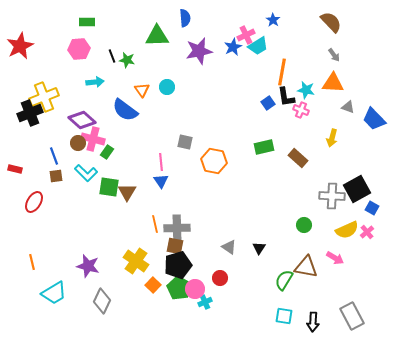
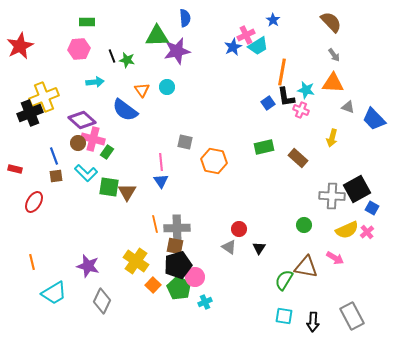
purple star at (199, 51): moved 22 px left
red circle at (220, 278): moved 19 px right, 49 px up
pink circle at (195, 289): moved 12 px up
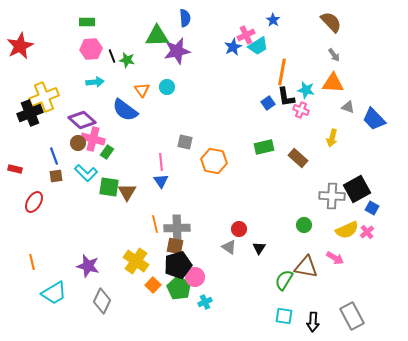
pink hexagon at (79, 49): moved 12 px right
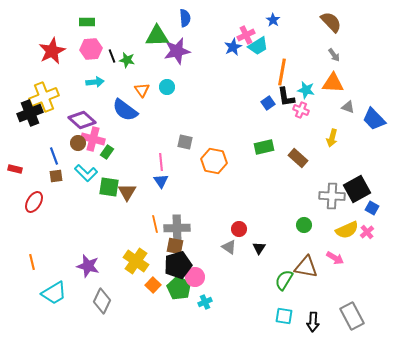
red star at (20, 46): moved 32 px right, 5 px down
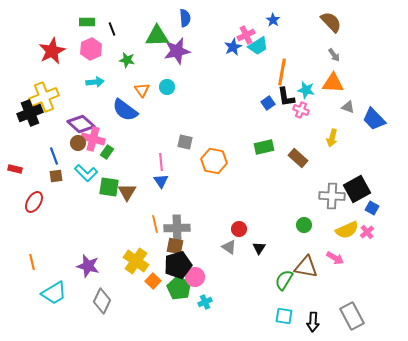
pink hexagon at (91, 49): rotated 20 degrees counterclockwise
black line at (112, 56): moved 27 px up
purple diamond at (82, 120): moved 1 px left, 4 px down
orange square at (153, 285): moved 4 px up
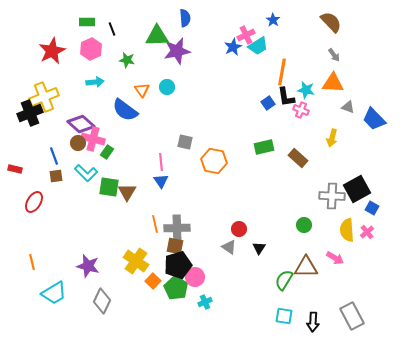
yellow semicircle at (347, 230): rotated 110 degrees clockwise
brown triangle at (306, 267): rotated 10 degrees counterclockwise
green pentagon at (179, 288): moved 3 px left
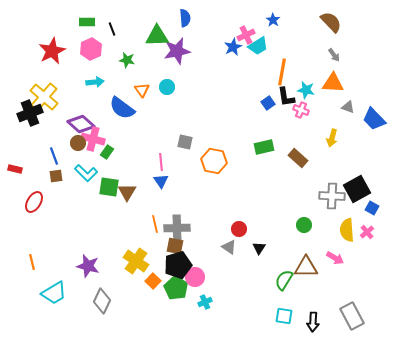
yellow cross at (44, 97): rotated 28 degrees counterclockwise
blue semicircle at (125, 110): moved 3 px left, 2 px up
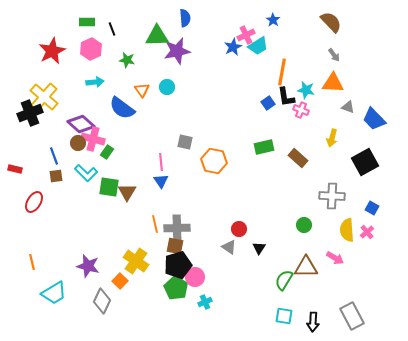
black square at (357, 189): moved 8 px right, 27 px up
orange square at (153, 281): moved 33 px left
